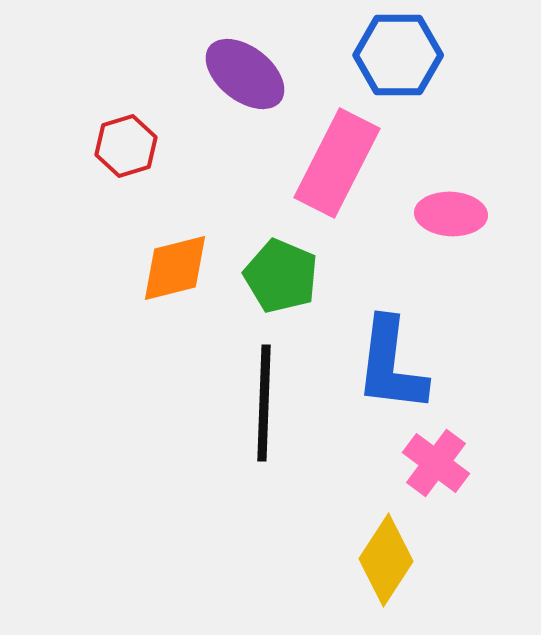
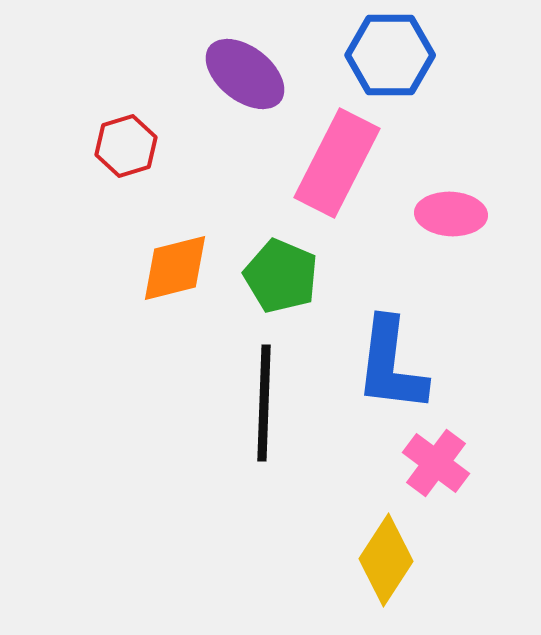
blue hexagon: moved 8 px left
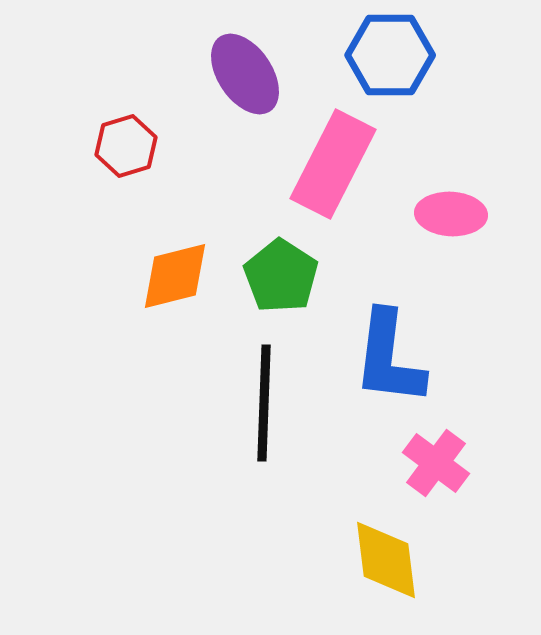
purple ellipse: rotated 18 degrees clockwise
pink rectangle: moved 4 px left, 1 px down
orange diamond: moved 8 px down
green pentagon: rotated 10 degrees clockwise
blue L-shape: moved 2 px left, 7 px up
yellow diamond: rotated 40 degrees counterclockwise
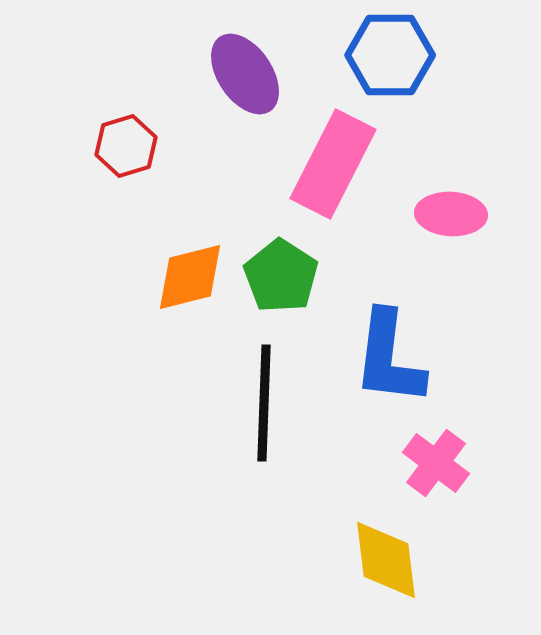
orange diamond: moved 15 px right, 1 px down
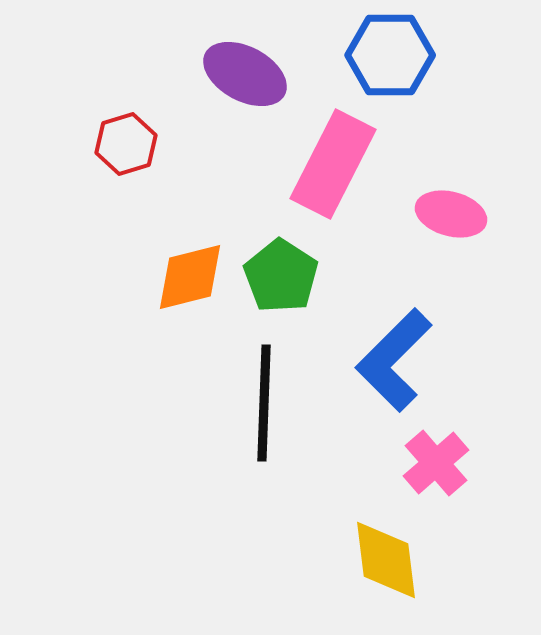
purple ellipse: rotated 28 degrees counterclockwise
red hexagon: moved 2 px up
pink ellipse: rotated 12 degrees clockwise
blue L-shape: moved 5 px right, 2 px down; rotated 38 degrees clockwise
pink cross: rotated 12 degrees clockwise
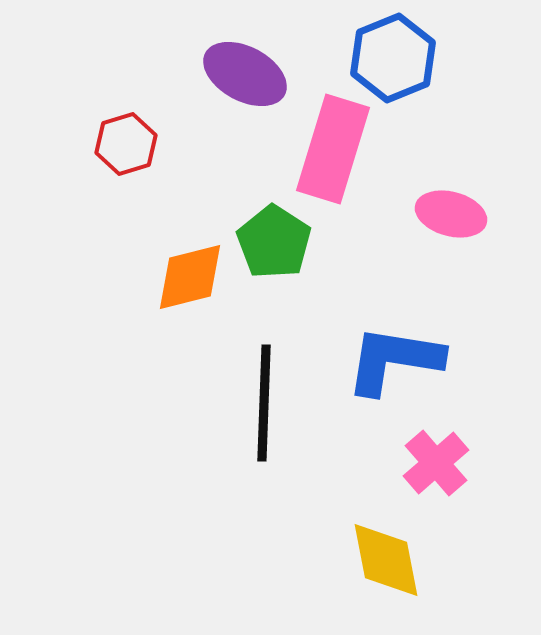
blue hexagon: moved 3 px right, 3 px down; rotated 22 degrees counterclockwise
pink rectangle: moved 15 px up; rotated 10 degrees counterclockwise
green pentagon: moved 7 px left, 34 px up
blue L-shape: rotated 54 degrees clockwise
yellow diamond: rotated 4 degrees counterclockwise
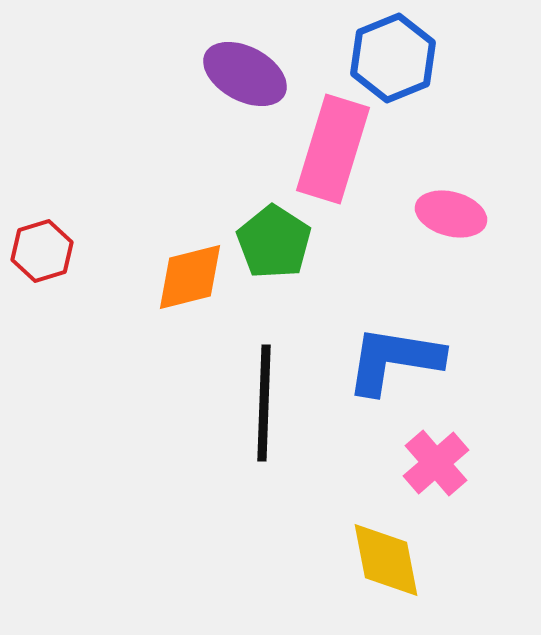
red hexagon: moved 84 px left, 107 px down
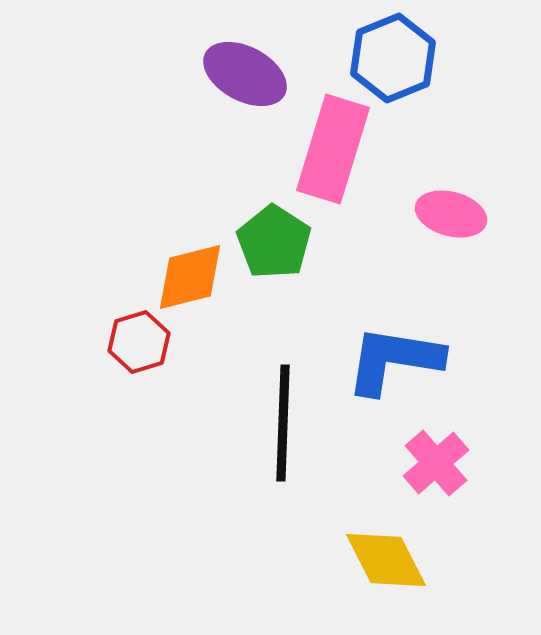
red hexagon: moved 97 px right, 91 px down
black line: moved 19 px right, 20 px down
yellow diamond: rotated 16 degrees counterclockwise
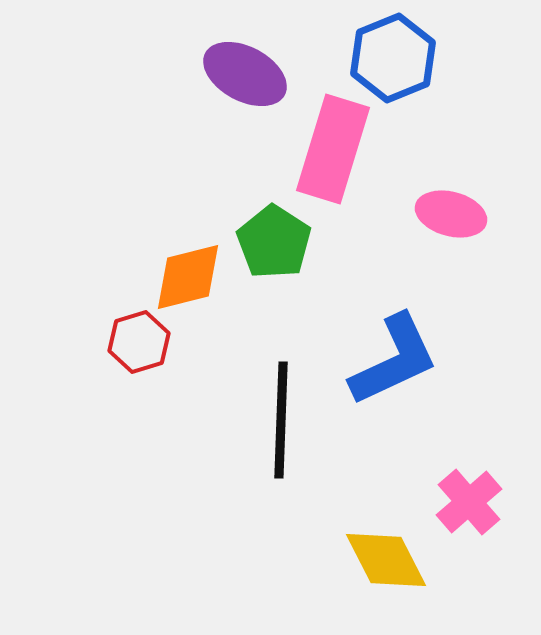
orange diamond: moved 2 px left
blue L-shape: rotated 146 degrees clockwise
black line: moved 2 px left, 3 px up
pink cross: moved 33 px right, 39 px down
